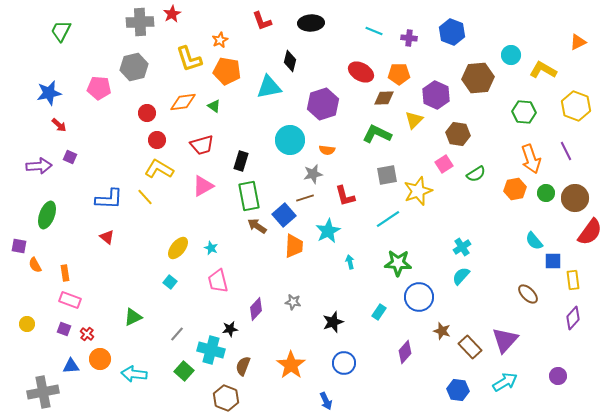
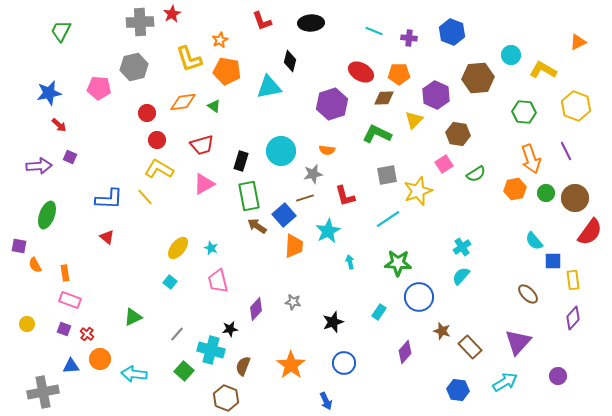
purple hexagon at (323, 104): moved 9 px right
cyan circle at (290, 140): moved 9 px left, 11 px down
pink triangle at (203, 186): moved 1 px right, 2 px up
purple triangle at (505, 340): moved 13 px right, 2 px down
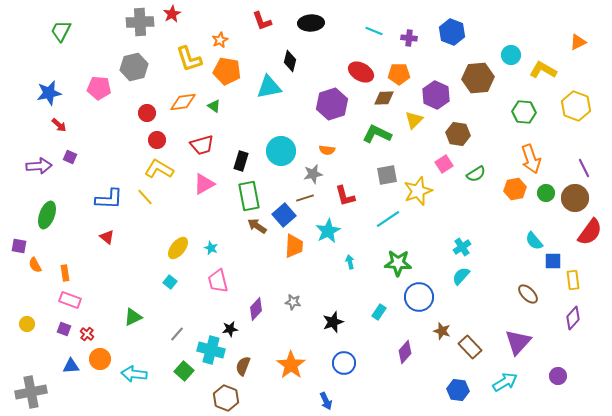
purple line at (566, 151): moved 18 px right, 17 px down
gray cross at (43, 392): moved 12 px left
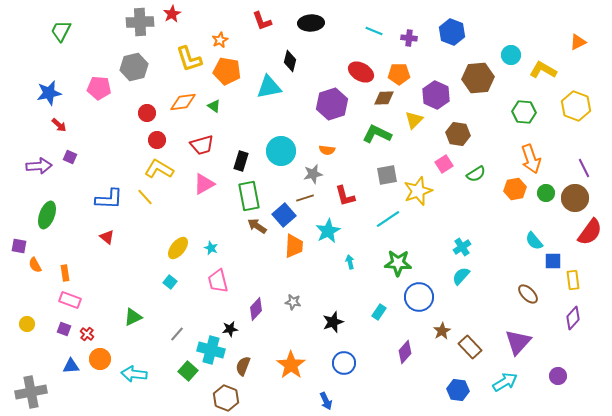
brown star at (442, 331): rotated 24 degrees clockwise
green square at (184, 371): moved 4 px right
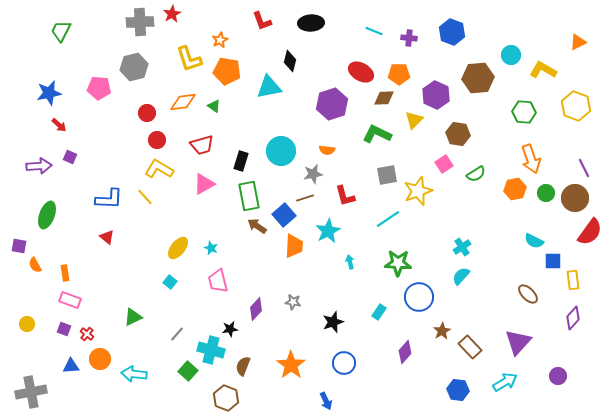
cyan semicircle at (534, 241): rotated 24 degrees counterclockwise
